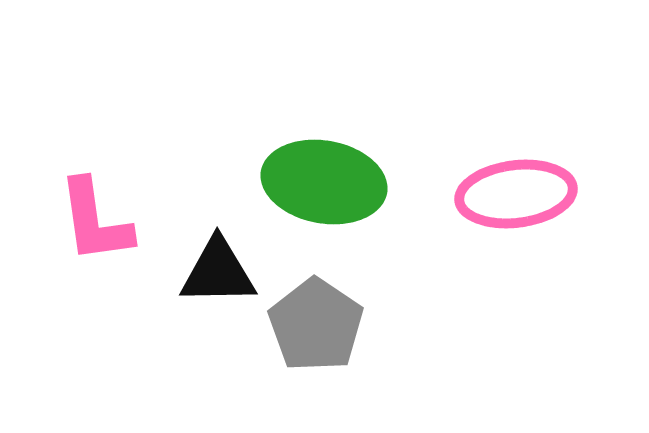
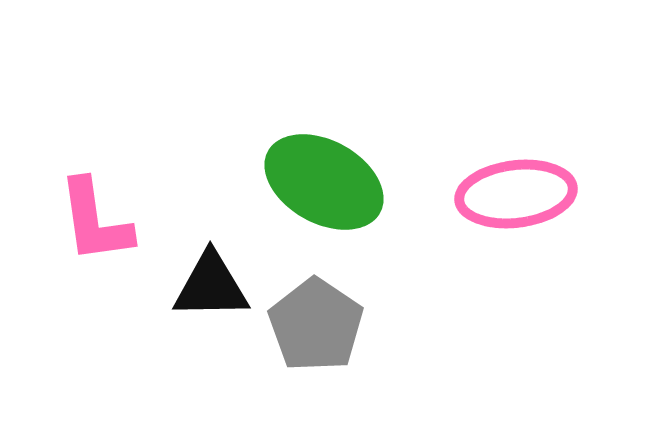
green ellipse: rotated 19 degrees clockwise
black triangle: moved 7 px left, 14 px down
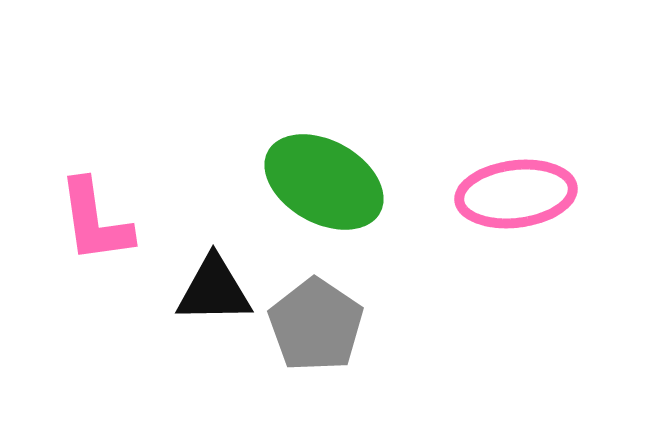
black triangle: moved 3 px right, 4 px down
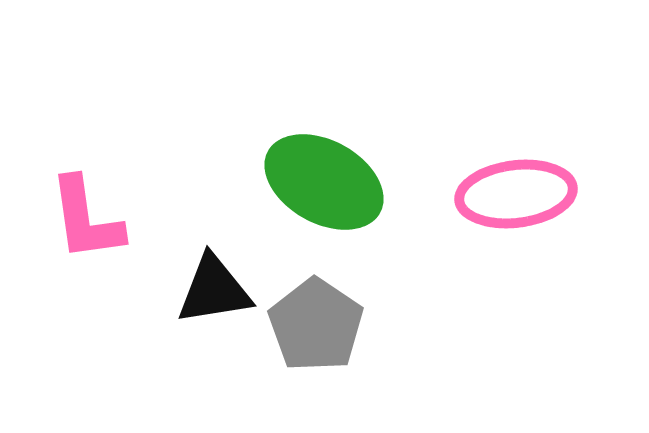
pink L-shape: moved 9 px left, 2 px up
black triangle: rotated 8 degrees counterclockwise
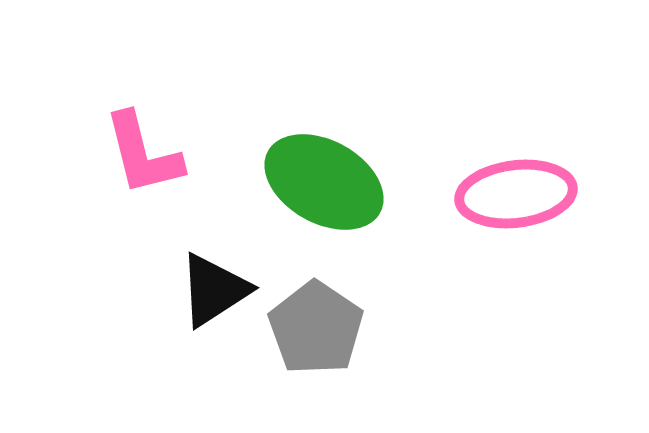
pink L-shape: moved 57 px right, 65 px up; rotated 6 degrees counterclockwise
black triangle: rotated 24 degrees counterclockwise
gray pentagon: moved 3 px down
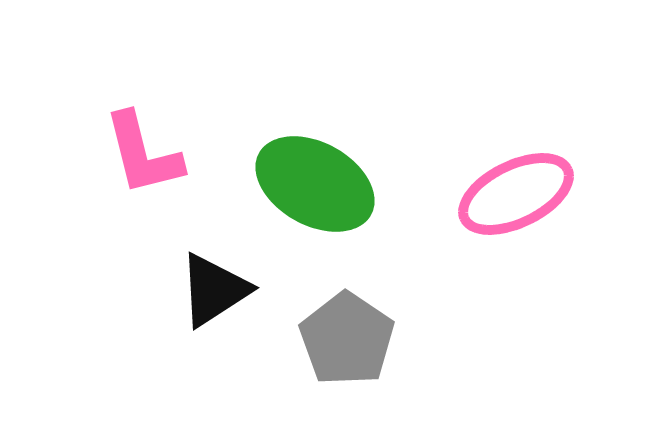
green ellipse: moved 9 px left, 2 px down
pink ellipse: rotated 19 degrees counterclockwise
gray pentagon: moved 31 px right, 11 px down
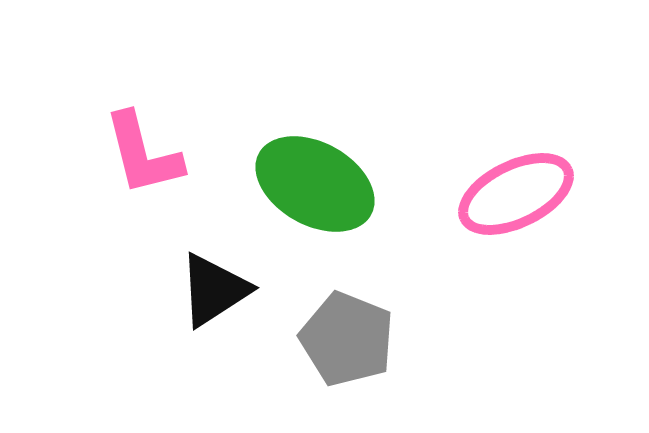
gray pentagon: rotated 12 degrees counterclockwise
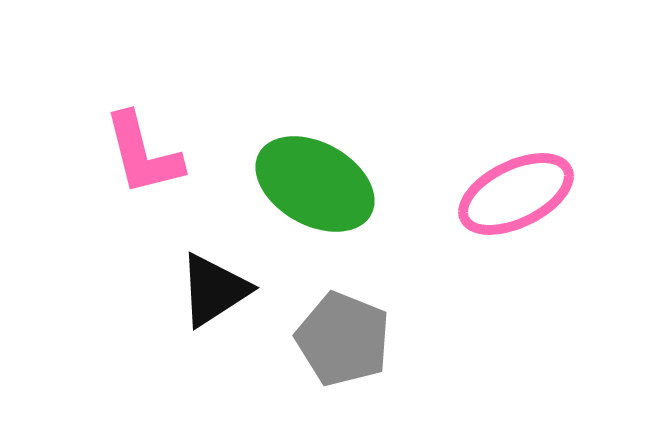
gray pentagon: moved 4 px left
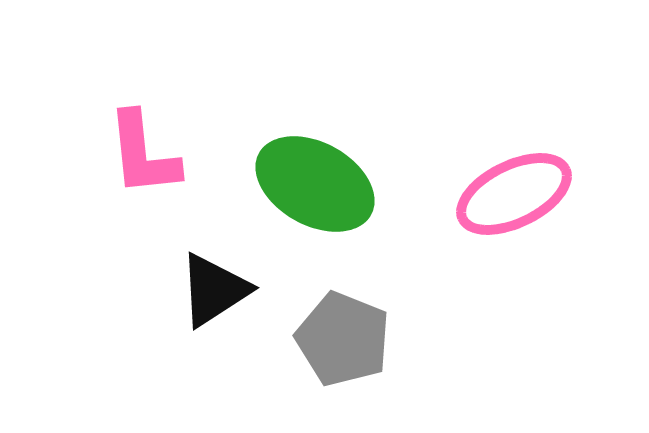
pink L-shape: rotated 8 degrees clockwise
pink ellipse: moved 2 px left
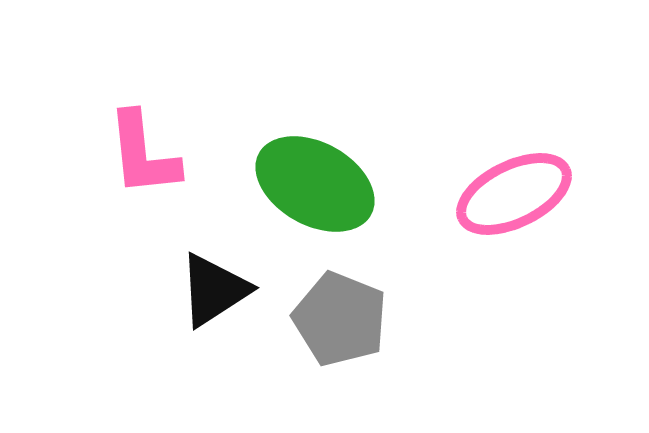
gray pentagon: moved 3 px left, 20 px up
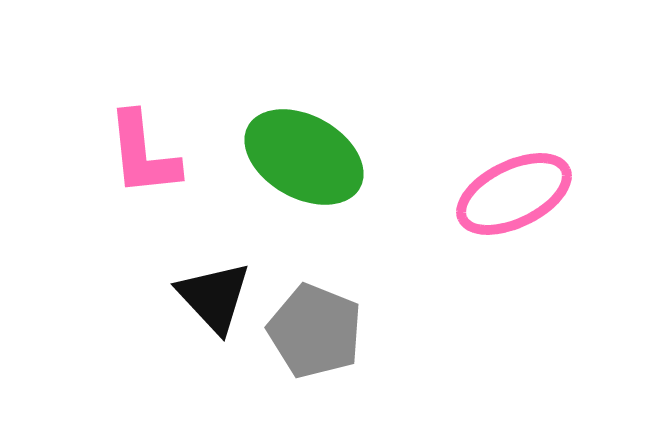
green ellipse: moved 11 px left, 27 px up
black triangle: moved 7 px down; rotated 40 degrees counterclockwise
gray pentagon: moved 25 px left, 12 px down
